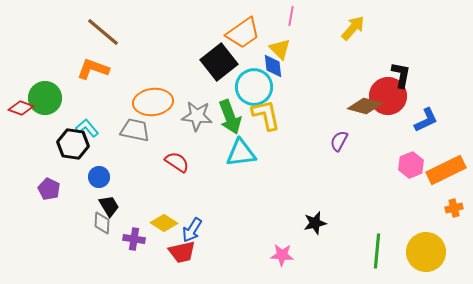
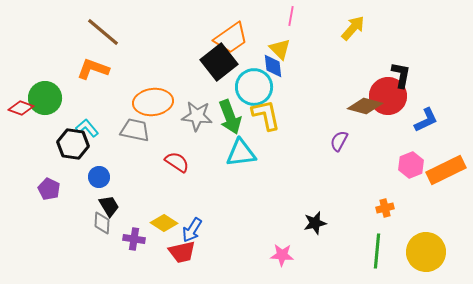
orange trapezoid: moved 12 px left, 5 px down
orange cross: moved 69 px left
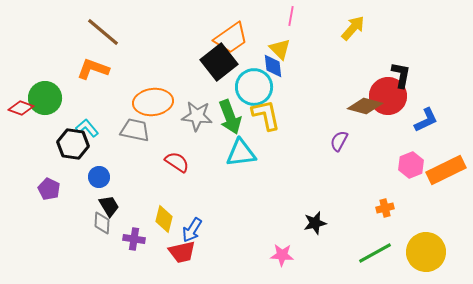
yellow diamond: moved 4 px up; rotated 72 degrees clockwise
green line: moved 2 px left, 2 px down; rotated 56 degrees clockwise
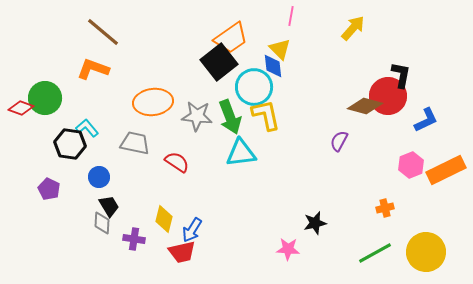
gray trapezoid: moved 13 px down
black hexagon: moved 3 px left
pink star: moved 6 px right, 6 px up
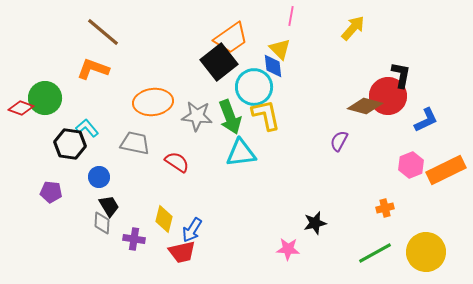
purple pentagon: moved 2 px right, 3 px down; rotated 20 degrees counterclockwise
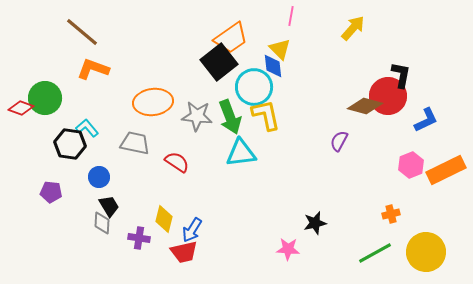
brown line: moved 21 px left
orange cross: moved 6 px right, 6 px down
purple cross: moved 5 px right, 1 px up
red trapezoid: moved 2 px right
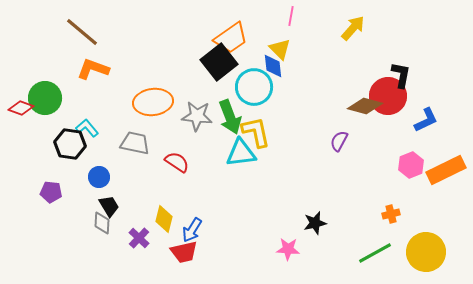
yellow L-shape: moved 10 px left, 17 px down
purple cross: rotated 35 degrees clockwise
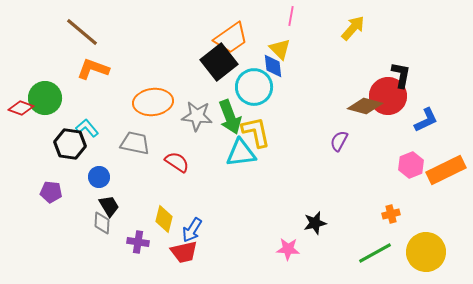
purple cross: moved 1 px left, 4 px down; rotated 35 degrees counterclockwise
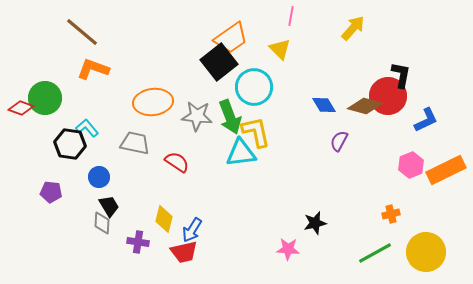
blue diamond: moved 51 px right, 39 px down; rotated 25 degrees counterclockwise
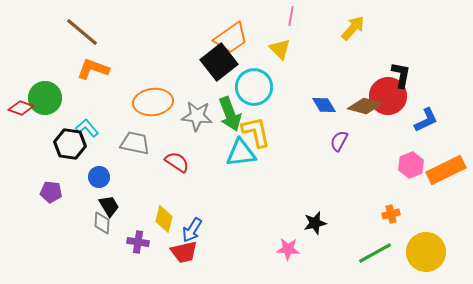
green arrow: moved 3 px up
